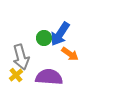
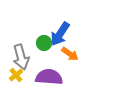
green circle: moved 5 px down
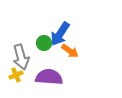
orange arrow: moved 3 px up
yellow cross: rotated 16 degrees clockwise
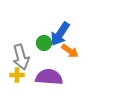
yellow cross: moved 1 px right; rotated 24 degrees clockwise
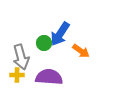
orange arrow: moved 11 px right
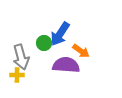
purple semicircle: moved 17 px right, 12 px up
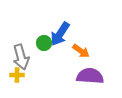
purple semicircle: moved 24 px right, 11 px down
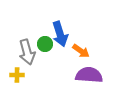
blue arrow: rotated 50 degrees counterclockwise
green circle: moved 1 px right, 1 px down
gray arrow: moved 6 px right, 5 px up
purple semicircle: moved 1 px left, 1 px up
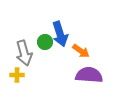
green circle: moved 2 px up
gray arrow: moved 3 px left, 1 px down
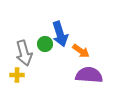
green circle: moved 2 px down
